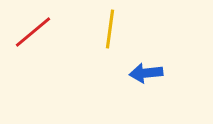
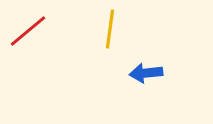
red line: moved 5 px left, 1 px up
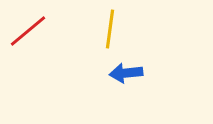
blue arrow: moved 20 px left
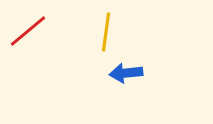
yellow line: moved 4 px left, 3 px down
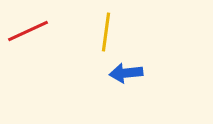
red line: rotated 15 degrees clockwise
